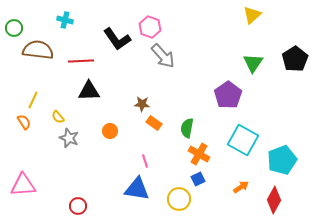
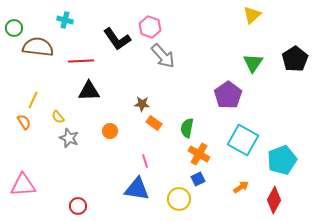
brown semicircle: moved 3 px up
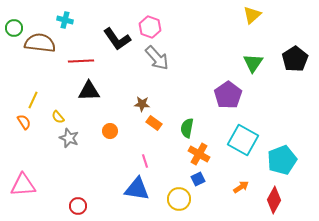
brown semicircle: moved 2 px right, 4 px up
gray arrow: moved 6 px left, 2 px down
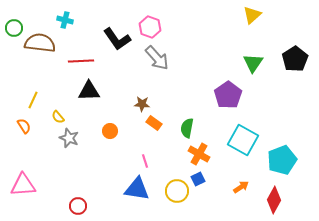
orange semicircle: moved 4 px down
yellow circle: moved 2 px left, 8 px up
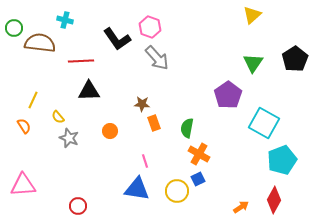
orange rectangle: rotated 35 degrees clockwise
cyan square: moved 21 px right, 17 px up
orange arrow: moved 20 px down
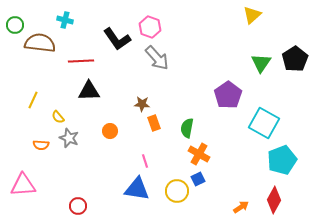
green circle: moved 1 px right, 3 px up
green triangle: moved 8 px right
orange semicircle: moved 17 px right, 19 px down; rotated 126 degrees clockwise
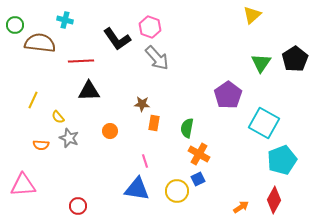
orange rectangle: rotated 28 degrees clockwise
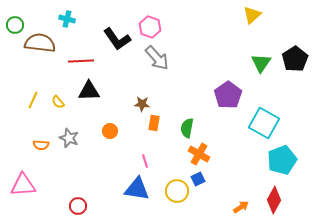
cyan cross: moved 2 px right, 1 px up
yellow semicircle: moved 15 px up
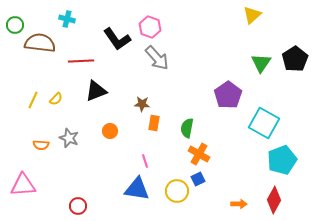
black triangle: moved 7 px right; rotated 20 degrees counterclockwise
yellow semicircle: moved 2 px left, 3 px up; rotated 96 degrees counterclockwise
orange arrow: moved 2 px left, 3 px up; rotated 35 degrees clockwise
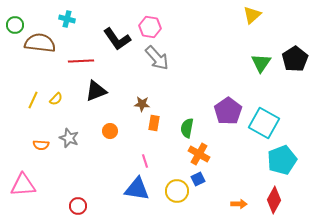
pink hexagon: rotated 10 degrees counterclockwise
purple pentagon: moved 16 px down
